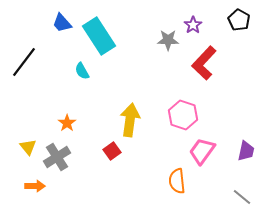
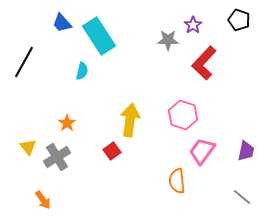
black pentagon: rotated 10 degrees counterclockwise
black line: rotated 8 degrees counterclockwise
cyan semicircle: rotated 138 degrees counterclockwise
orange arrow: moved 8 px right, 14 px down; rotated 54 degrees clockwise
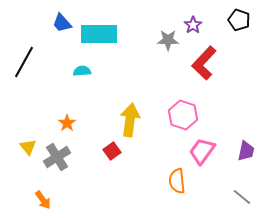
cyan rectangle: moved 2 px up; rotated 57 degrees counterclockwise
cyan semicircle: rotated 108 degrees counterclockwise
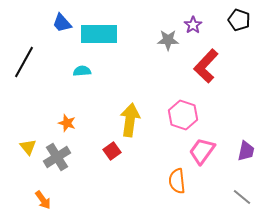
red L-shape: moved 2 px right, 3 px down
orange star: rotated 18 degrees counterclockwise
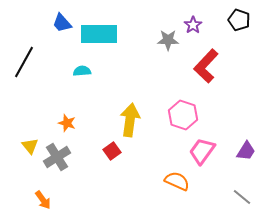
yellow triangle: moved 2 px right, 1 px up
purple trapezoid: rotated 20 degrees clockwise
orange semicircle: rotated 120 degrees clockwise
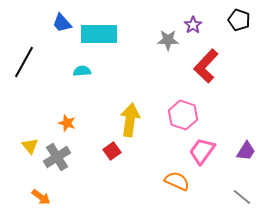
orange arrow: moved 2 px left, 3 px up; rotated 18 degrees counterclockwise
